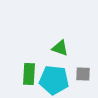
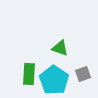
gray square: rotated 21 degrees counterclockwise
cyan pentagon: rotated 28 degrees clockwise
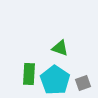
gray square: moved 9 px down
cyan pentagon: moved 1 px right
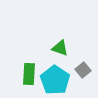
gray square: moved 13 px up; rotated 21 degrees counterclockwise
